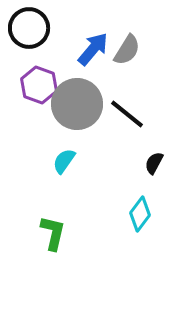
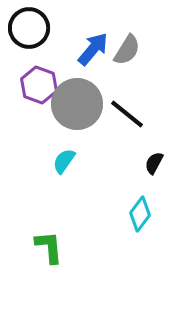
green L-shape: moved 4 px left, 14 px down; rotated 18 degrees counterclockwise
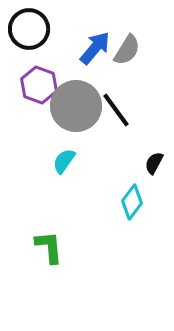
black circle: moved 1 px down
blue arrow: moved 2 px right, 1 px up
gray circle: moved 1 px left, 2 px down
black line: moved 11 px left, 4 px up; rotated 15 degrees clockwise
cyan diamond: moved 8 px left, 12 px up
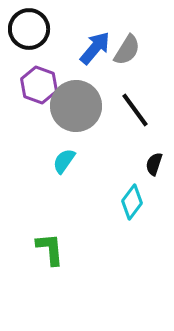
black line: moved 19 px right
black semicircle: moved 1 px down; rotated 10 degrees counterclockwise
green L-shape: moved 1 px right, 2 px down
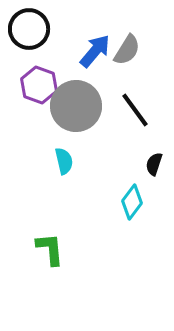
blue arrow: moved 3 px down
cyan semicircle: rotated 132 degrees clockwise
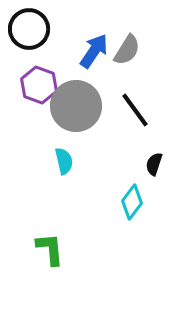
blue arrow: moved 1 px left; rotated 6 degrees counterclockwise
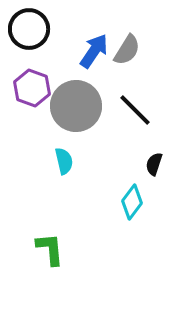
purple hexagon: moved 7 px left, 3 px down
black line: rotated 9 degrees counterclockwise
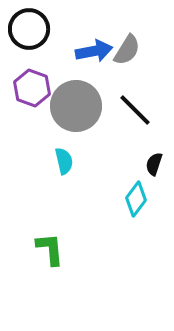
blue arrow: rotated 45 degrees clockwise
cyan diamond: moved 4 px right, 3 px up
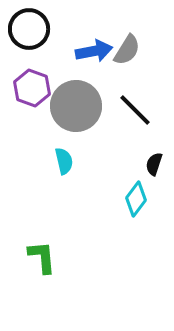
green L-shape: moved 8 px left, 8 px down
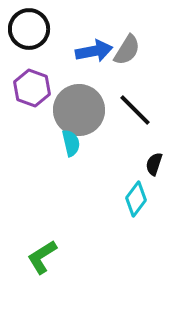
gray circle: moved 3 px right, 4 px down
cyan semicircle: moved 7 px right, 18 px up
green L-shape: rotated 117 degrees counterclockwise
